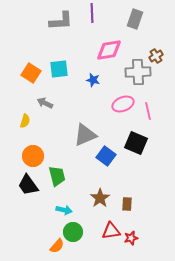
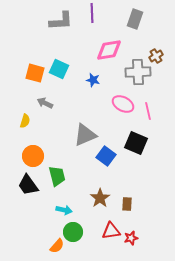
cyan square: rotated 30 degrees clockwise
orange square: moved 4 px right; rotated 18 degrees counterclockwise
pink ellipse: rotated 50 degrees clockwise
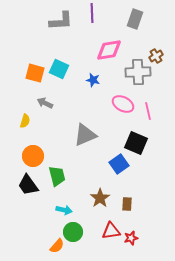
blue square: moved 13 px right, 8 px down; rotated 18 degrees clockwise
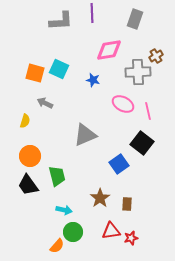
black square: moved 6 px right; rotated 15 degrees clockwise
orange circle: moved 3 px left
